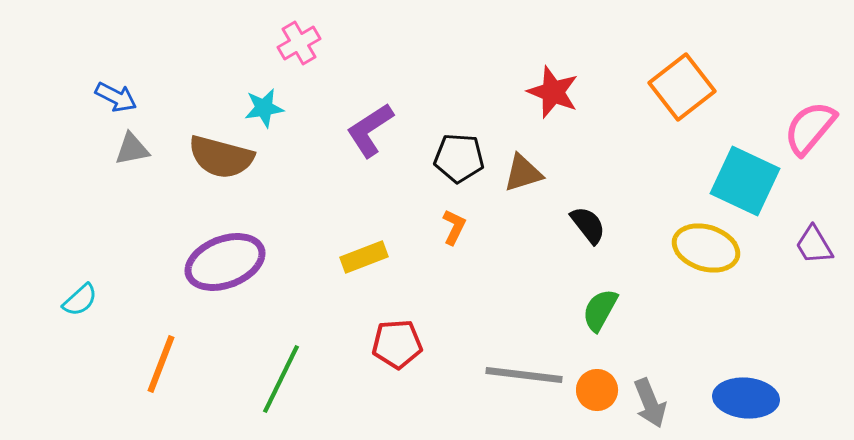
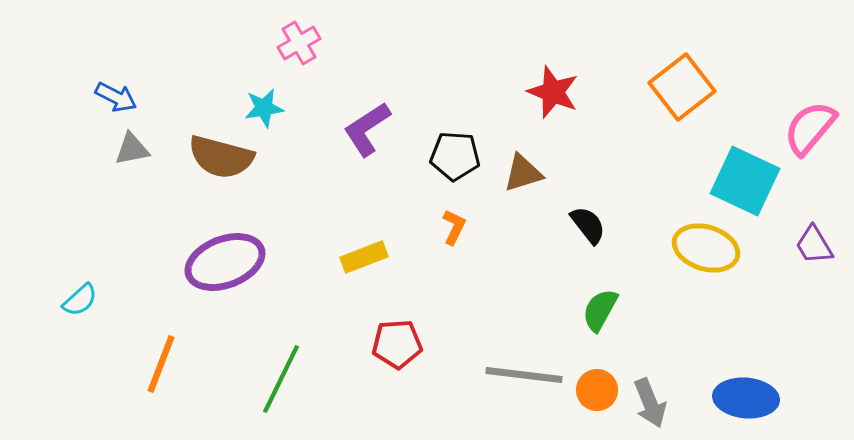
purple L-shape: moved 3 px left, 1 px up
black pentagon: moved 4 px left, 2 px up
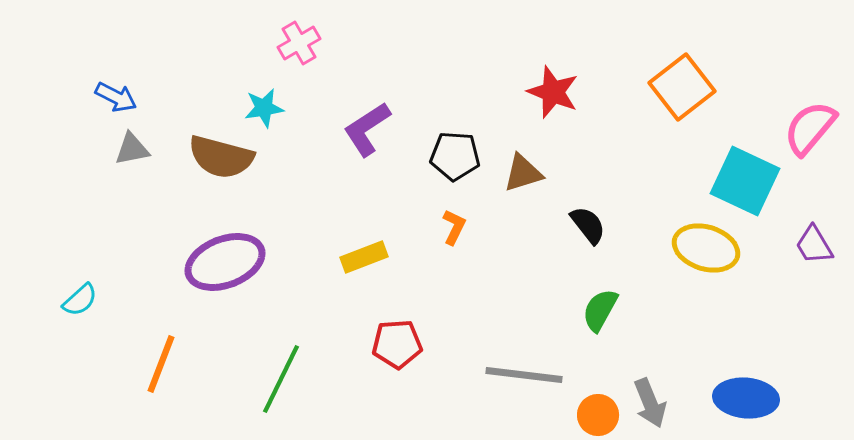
orange circle: moved 1 px right, 25 px down
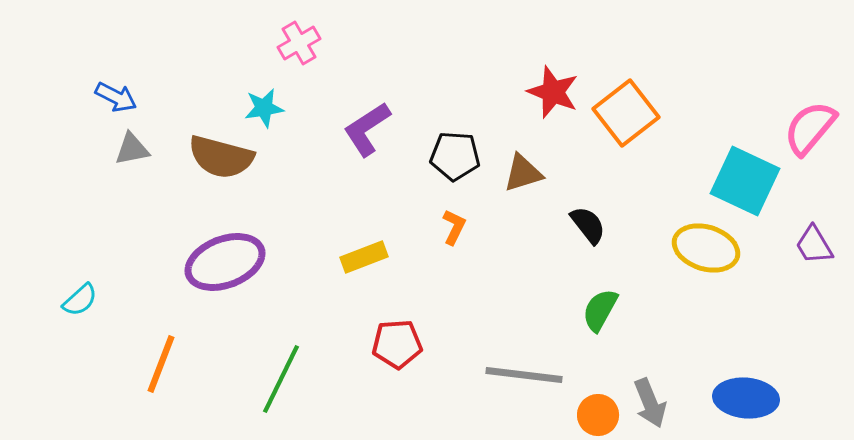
orange square: moved 56 px left, 26 px down
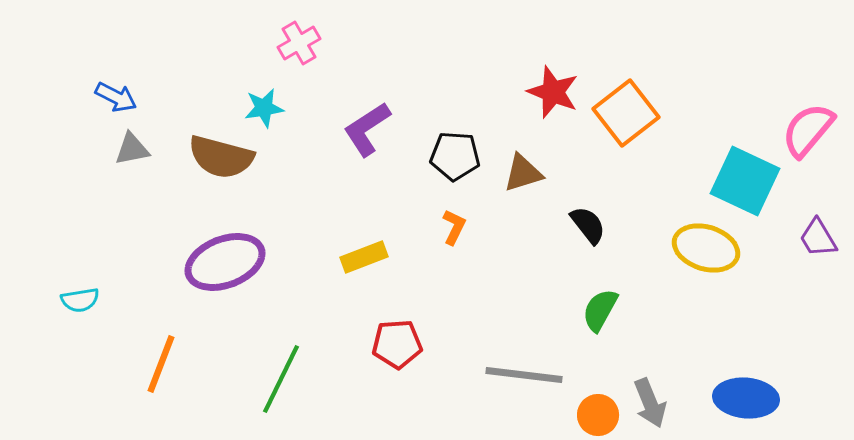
pink semicircle: moved 2 px left, 2 px down
purple trapezoid: moved 4 px right, 7 px up
cyan semicircle: rotated 33 degrees clockwise
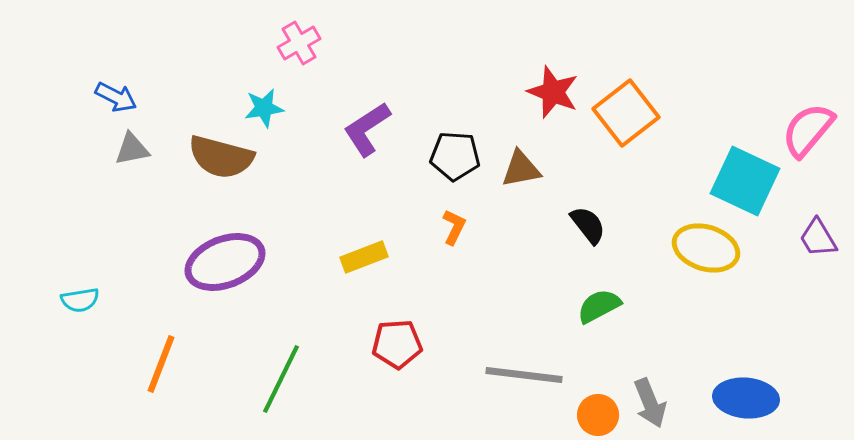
brown triangle: moved 2 px left, 4 px up; rotated 6 degrees clockwise
green semicircle: moved 1 px left, 4 px up; rotated 33 degrees clockwise
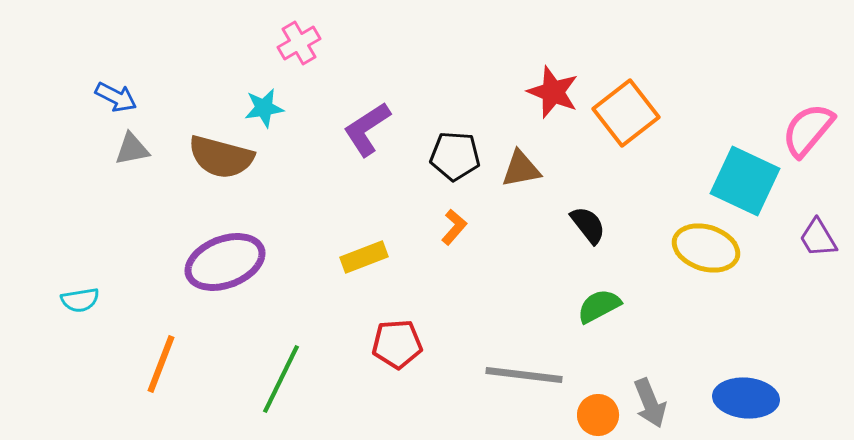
orange L-shape: rotated 15 degrees clockwise
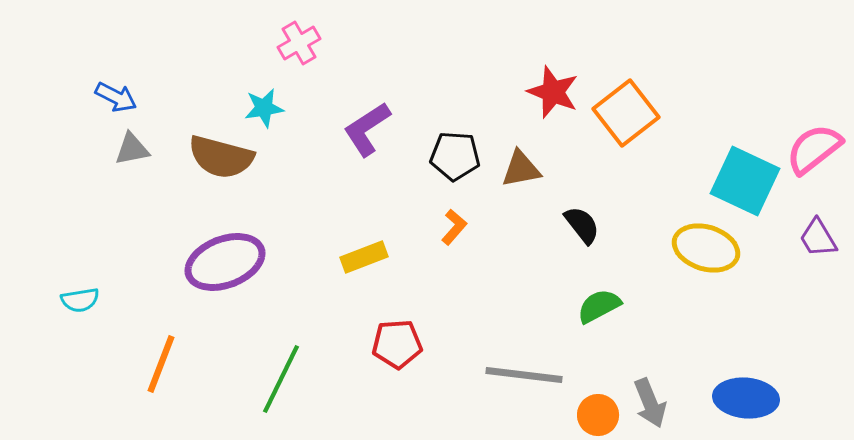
pink semicircle: moved 6 px right, 19 px down; rotated 12 degrees clockwise
black semicircle: moved 6 px left
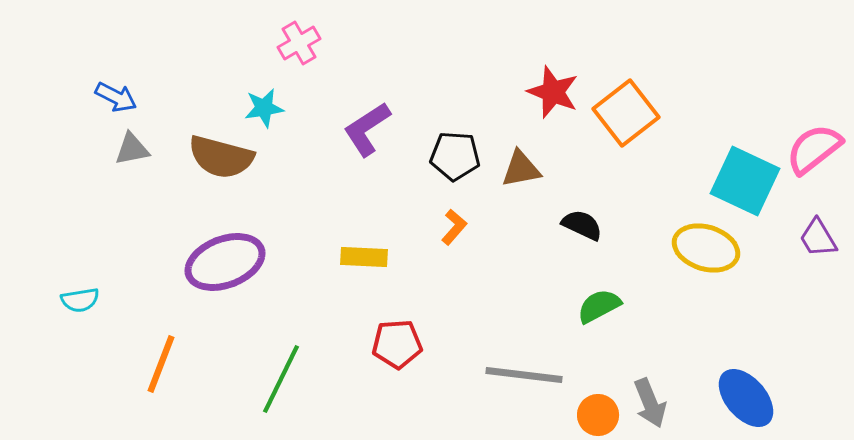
black semicircle: rotated 27 degrees counterclockwise
yellow rectangle: rotated 24 degrees clockwise
blue ellipse: rotated 44 degrees clockwise
